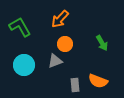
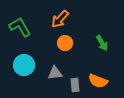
orange circle: moved 1 px up
gray triangle: moved 12 px down; rotated 14 degrees clockwise
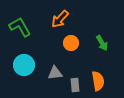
orange circle: moved 6 px right
orange semicircle: rotated 120 degrees counterclockwise
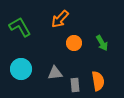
orange circle: moved 3 px right
cyan circle: moved 3 px left, 4 px down
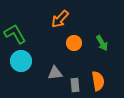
green L-shape: moved 5 px left, 7 px down
cyan circle: moved 8 px up
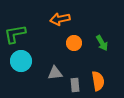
orange arrow: rotated 36 degrees clockwise
green L-shape: rotated 70 degrees counterclockwise
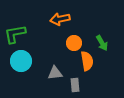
orange semicircle: moved 11 px left, 20 px up
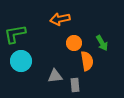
gray triangle: moved 3 px down
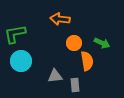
orange arrow: rotated 18 degrees clockwise
green arrow: rotated 35 degrees counterclockwise
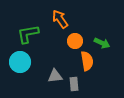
orange arrow: rotated 48 degrees clockwise
green L-shape: moved 13 px right
orange circle: moved 1 px right, 2 px up
cyan circle: moved 1 px left, 1 px down
gray rectangle: moved 1 px left, 1 px up
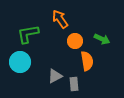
green arrow: moved 4 px up
gray triangle: rotated 21 degrees counterclockwise
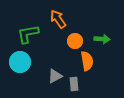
orange arrow: moved 2 px left
green arrow: rotated 21 degrees counterclockwise
